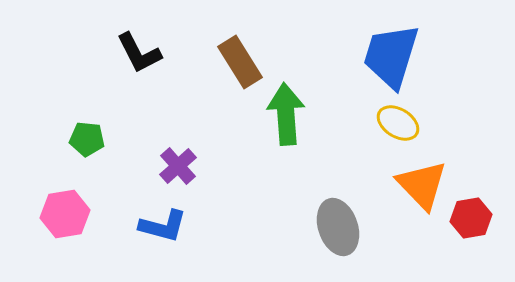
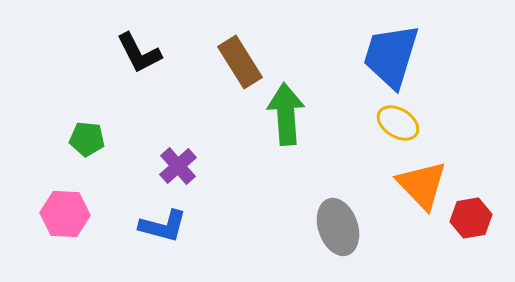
pink hexagon: rotated 12 degrees clockwise
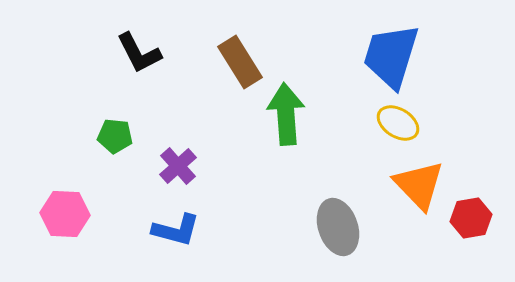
green pentagon: moved 28 px right, 3 px up
orange triangle: moved 3 px left
blue L-shape: moved 13 px right, 4 px down
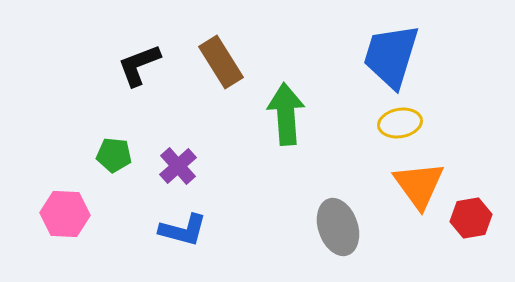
black L-shape: moved 12 px down; rotated 96 degrees clockwise
brown rectangle: moved 19 px left
yellow ellipse: moved 2 px right; rotated 42 degrees counterclockwise
green pentagon: moved 1 px left, 19 px down
orange triangle: rotated 8 degrees clockwise
blue L-shape: moved 7 px right
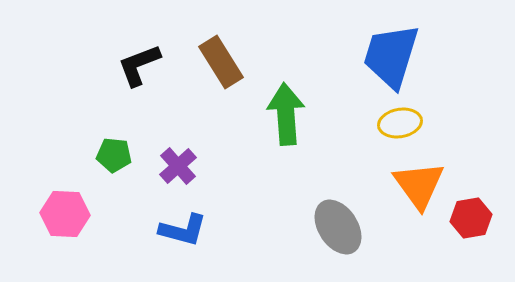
gray ellipse: rotated 14 degrees counterclockwise
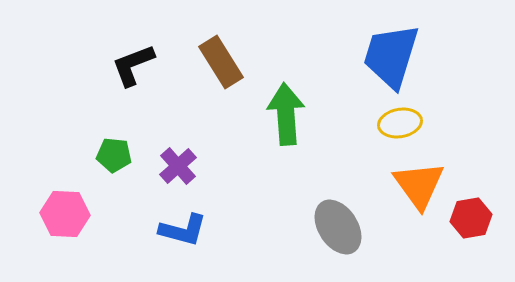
black L-shape: moved 6 px left
